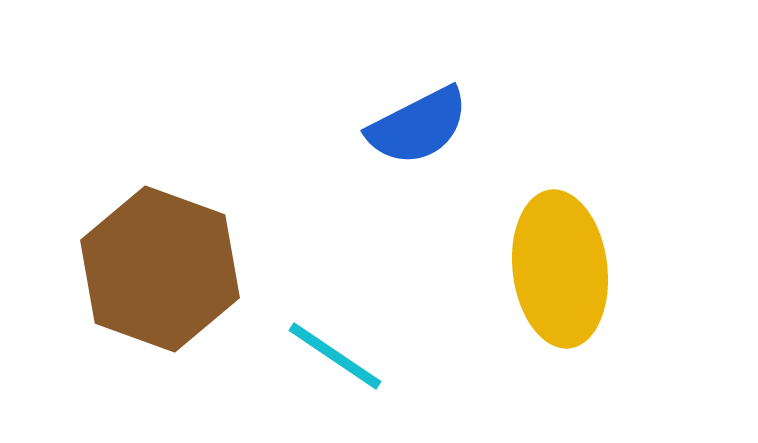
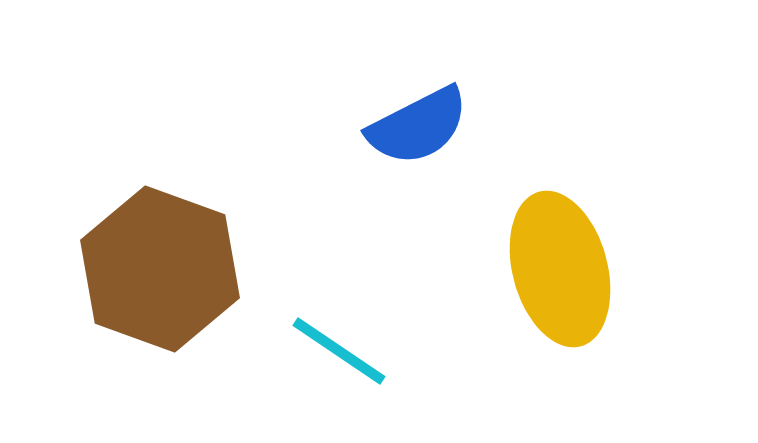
yellow ellipse: rotated 8 degrees counterclockwise
cyan line: moved 4 px right, 5 px up
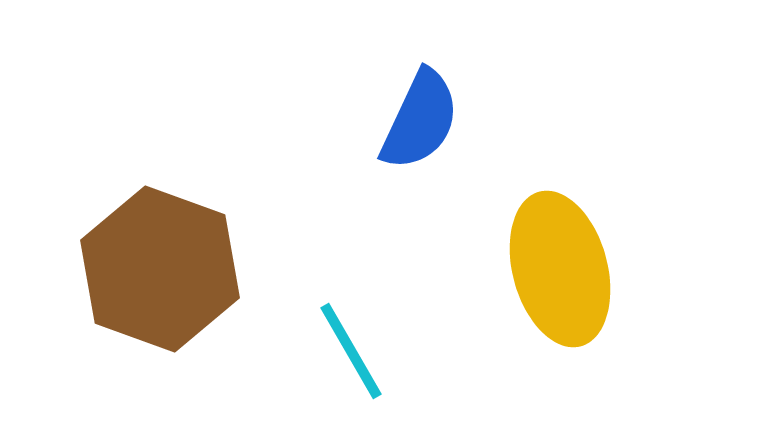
blue semicircle: moved 2 px right, 6 px up; rotated 38 degrees counterclockwise
cyan line: moved 12 px right; rotated 26 degrees clockwise
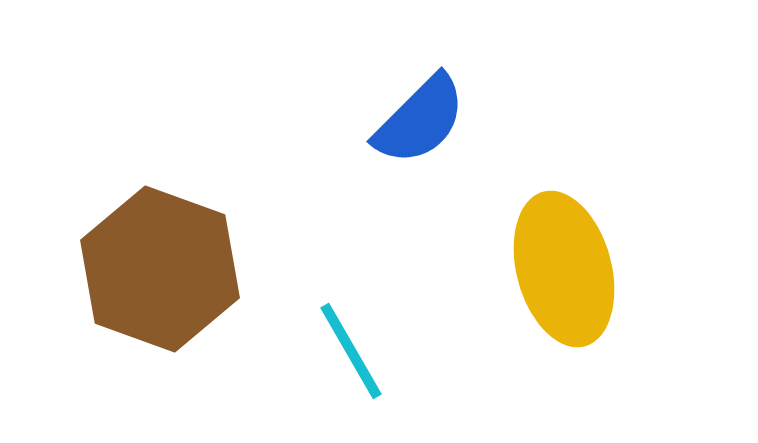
blue semicircle: rotated 20 degrees clockwise
yellow ellipse: moved 4 px right
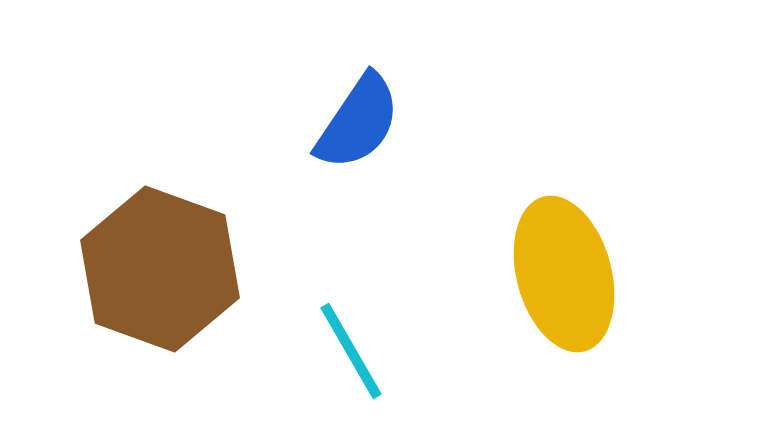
blue semicircle: moved 62 px left, 2 px down; rotated 11 degrees counterclockwise
yellow ellipse: moved 5 px down
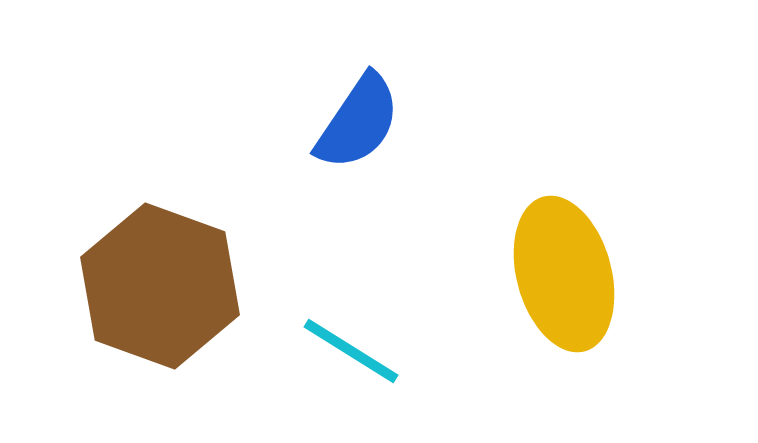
brown hexagon: moved 17 px down
cyan line: rotated 28 degrees counterclockwise
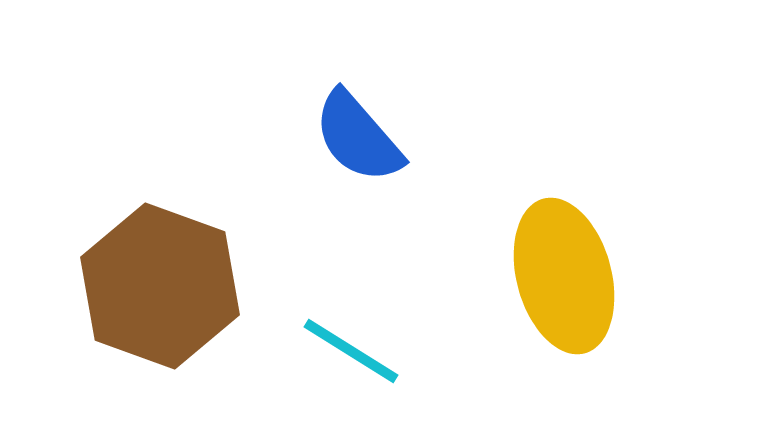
blue semicircle: moved 15 px down; rotated 105 degrees clockwise
yellow ellipse: moved 2 px down
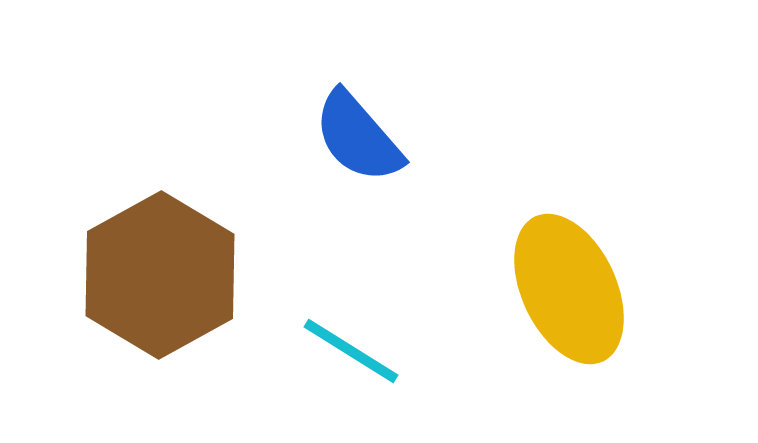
yellow ellipse: moved 5 px right, 13 px down; rotated 10 degrees counterclockwise
brown hexagon: moved 11 px up; rotated 11 degrees clockwise
